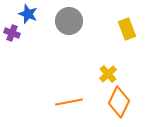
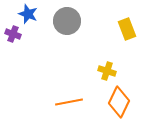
gray circle: moved 2 px left
purple cross: moved 1 px right, 1 px down
yellow cross: moved 1 px left, 3 px up; rotated 30 degrees counterclockwise
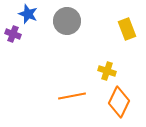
orange line: moved 3 px right, 6 px up
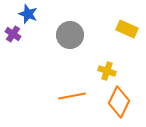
gray circle: moved 3 px right, 14 px down
yellow rectangle: rotated 45 degrees counterclockwise
purple cross: rotated 14 degrees clockwise
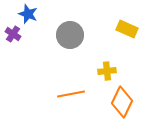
yellow cross: rotated 24 degrees counterclockwise
orange line: moved 1 px left, 2 px up
orange diamond: moved 3 px right
